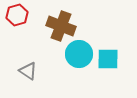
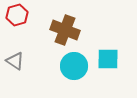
brown cross: moved 4 px right, 4 px down
cyan circle: moved 5 px left, 12 px down
gray triangle: moved 13 px left, 10 px up
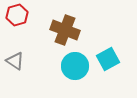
cyan square: rotated 30 degrees counterclockwise
cyan circle: moved 1 px right
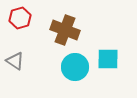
red hexagon: moved 3 px right, 3 px down
cyan square: rotated 30 degrees clockwise
cyan circle: moved 1 px down
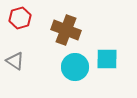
brown cross: moved 1 px right
cyan square: moved 1 px left
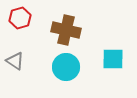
brown cross: rotated 8 degrees counterclockwise
cyan square: moved 6 px right
cyan circle: moved 9 px left
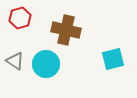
cyan square: rotated 15 degrees counterclockwise
cyan circle: moved 20 px left, 3 px up
